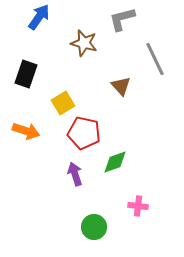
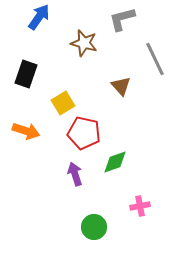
pink cross: moved 2 px right; rotated 18 degrees counterclockwise
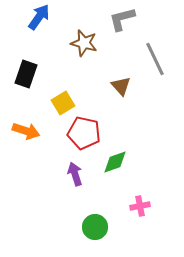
green circle: moved 1 px right
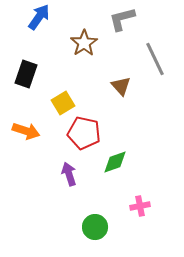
brown star: rotated 24 degrees clockwise
purple arrow: moved 6 px left
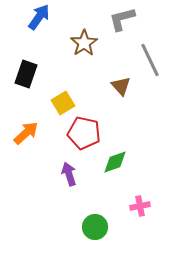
gray line: moved 5 px left, 1 px down
orange arrow: moved 2 px down; rotated 60 degrees counterclockwise
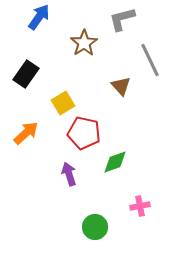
black rectangle: rotated 16 degrees clockwise
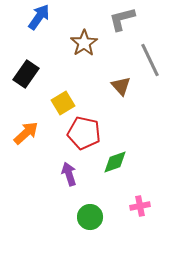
green circle: moved 5 px left, 10 px up
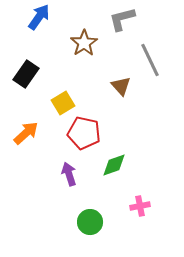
green diamond: moved 1 px left, 3 px down
green circle: moved 5 px down
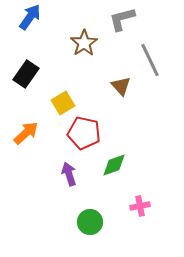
blue arrow: moved 9 px left
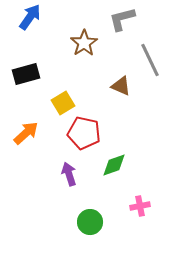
black rectangle: rotated 40 degrees clockwise
brown triangle: rotated 25 degrees counterclockwise
